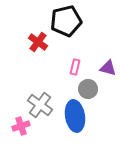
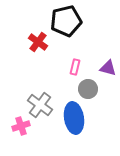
blue ellipse: moved 1 px left, 2 px down
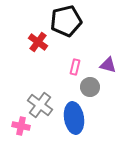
purple triangle: moved 3 px up
gray circle: moved 2 px right, 2 px up
pink cross: rotated 30 degrees clockwise
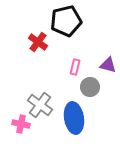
pink cross: moved 2 px up
